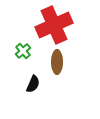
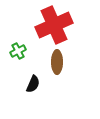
green cross: moved 5 px left; rotated 14 degrees clockwise
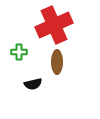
green cross: moved 1 px right, 1 px down; rotated 28 degrees clockwise
black semicircle: rotated 54 degrees clockwise
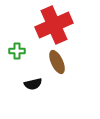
green cross: moved 2 px left, 1 px up
brown ellipse: rotated 25 degrees counterclockwise
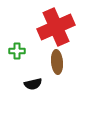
red cross: moved 2 px right, 2 px down
brown ellipse: rotated 20 degrees clockwise
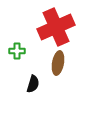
brown ellipse: moved 1 px right, 1 px down; rotated 15 degrees clockwise
black semicircle: rotated 60 degrees counterclockwise
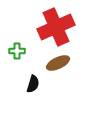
brown ellipse: rotated 55 degrees clockwise
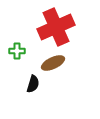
brown ellipse: moved 5 px left
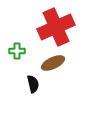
black semicircle: rotated 30 degrees counterclockwise
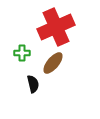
green cross: moved 5 px right, 2 px down
brown ellipse: rotated 25 degrees counterclockwise
